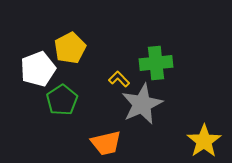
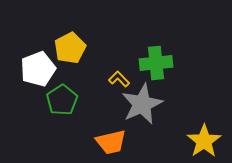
orange trapezoid: moved 5 px right, 1 px up
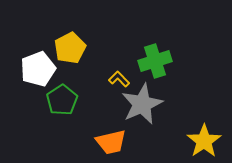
green cross: moved 1 px left, 2 px up; rotated 12 degrees counterclockwise
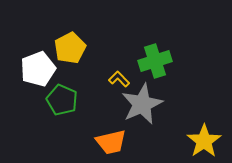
green pentagon: rotated 16 degrees counterclockwise
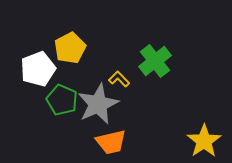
green cross: rotated 20 degrees counterclockwise
gray star: moved 44 px left
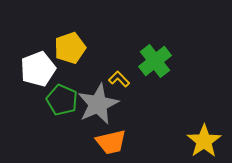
yellow pentagon: rotated 8 degrees clockwise
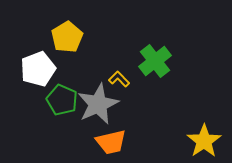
yellow pentagon: moved 3 px left, 11 px up; rotated 12 degrees counterclockwise
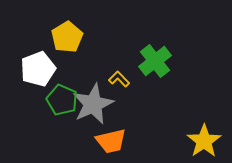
gray star: moved 5 px left
orange trapezoid: moved 1 px up
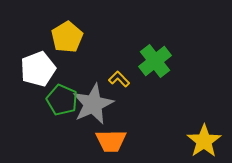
orange trapezoid: rotated 12 degrees clockwise
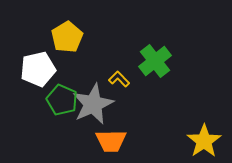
white pentagon: rotated 8 degrees clockwise
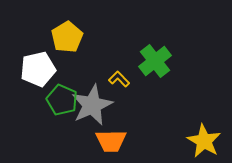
gray star: moved 1 px left, 1 px down
yellow star: rotated 8 degrees counterclockwise
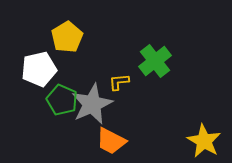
white pentagon: moved 1 px right
yellow L-shape: moved 3 px down; rotated 50 degrees counterclockwise
gray star: moved 1 px up
orange trapezoid: rotated 28 degrees clockwise
